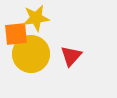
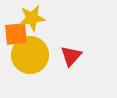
yellow star: moved 4 px left
yellow circle: moved 1 px left, 1 px down
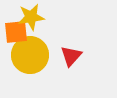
yellow star: moved 1 px left, 1 px up
orange square: moved 2 px up
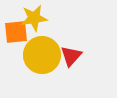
yellow star: moved 3 px right, 1 px down
yellow circle: moved 12 px right
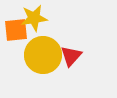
orange square: moved 2 px up
yellow circle: moved 1 px right
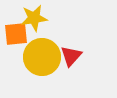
orange square: moved 4 px down
yellow circle: moved 1 px left, 2 px down
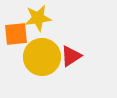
yellow star: moved 4 px right
red triangle: rotated 15 degrees clockwise
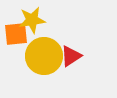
yellow star: moved 6 px left, 2 px down
yellow circle: moved 2 px right, 1 px up
